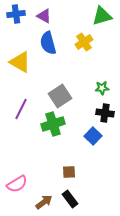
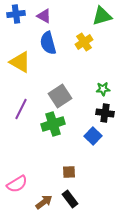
green star: moved 1 px right, 1 px down
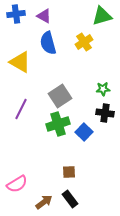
green cross: moved 5 px right
blue square: moved 9 px left, 4 px up
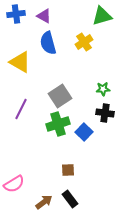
brown square: moved 1 px left, 2 px up
pink semicircle: moved 3 px left
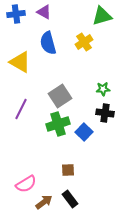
purple triangle: moved 4 px up
pink semicircle: moved 12 px right
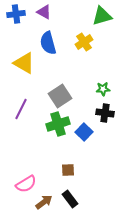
yellow triangle: moved 4 px right, 1 px down
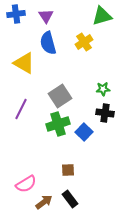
purple triangle: moved 2 px right, 4 px down; rotated 28 degrees clockwise
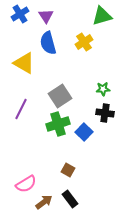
blue cross: moved 4 px right; rotated 24 degrees counterclockwise
brown square: rotated 32 degrees clockwise
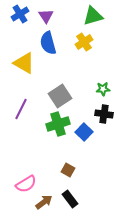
green triangle: moved 9 px left
black cross: moved 1 px left, 1 px down
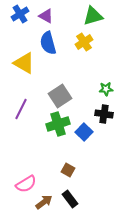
purple triangle: rotated 28 degrees counterclockwise
green star: moved 3 px right
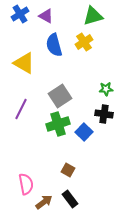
blue semicircle: moved 6 px right, 2 px down
pink semicircle: rotated 70 degrees counterclockwise
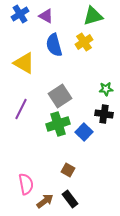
brown arrow: moved 1 px right, 1 px up
